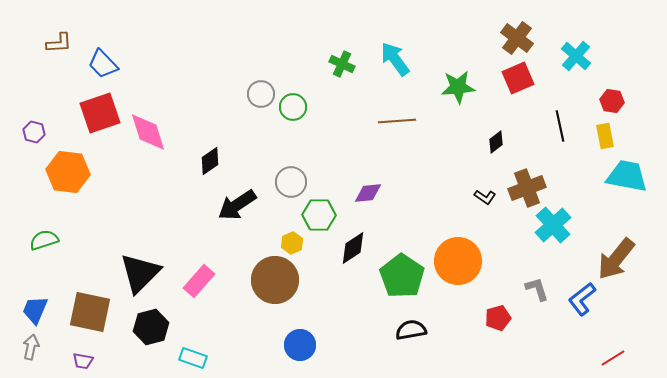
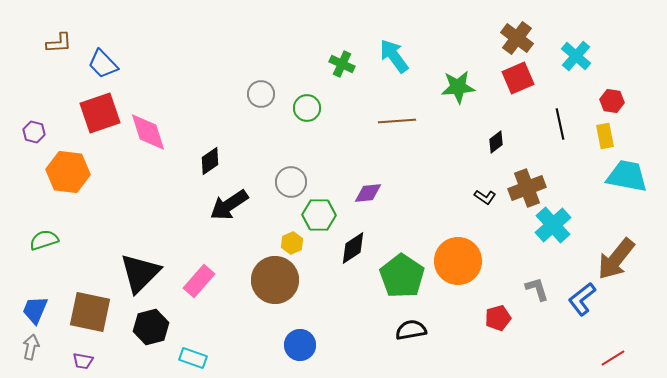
cyan arrow at (395, 59): moved 1 px left, 3 px up
green circle at (293, 107): moved 14 px right, 1 px down
black line at (560, 126): moved 2 px up
black arrow at (237, 205): moved 8 px left
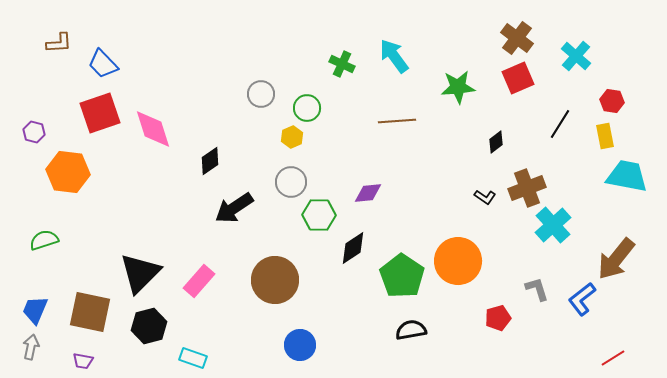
black line at (560, 124): rotated 44 degrees clockwise
pink diamond at (148, 132): moved 5 px right, 3 px up
black arrow at (229, 205): moved 5 px right, 3 px down
yellow hexagon at (292, 243): moved 106 px up
black hexagon at (151, 327): moved 2 px left, 1 px up
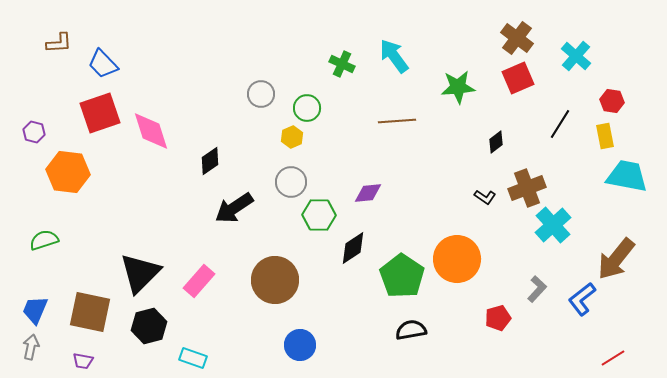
pink diamond at (153, 129): moved 2 px left, 2 px down
orange circle at (458, 261): moved 1 px left, 2 px up
gray L-shape at (537, 289): rotated 60 degrees clockwise
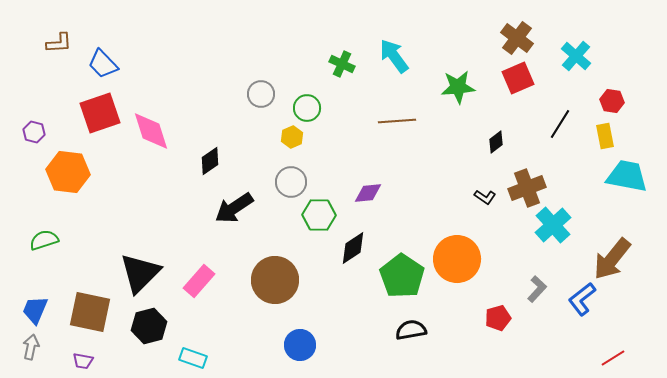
brown arrow at (616, 259): moved 4 px left
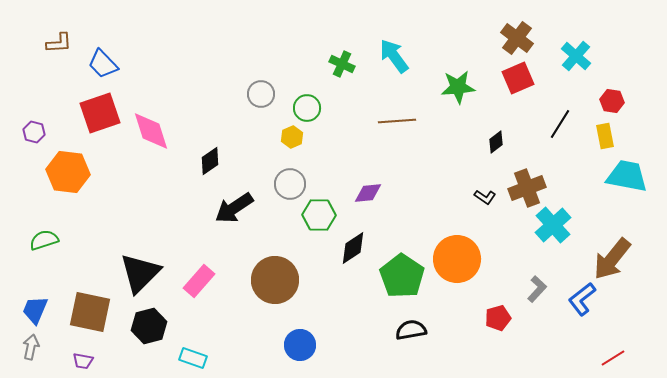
gray circle at (291, 182): moved 1 px left, 2 px down
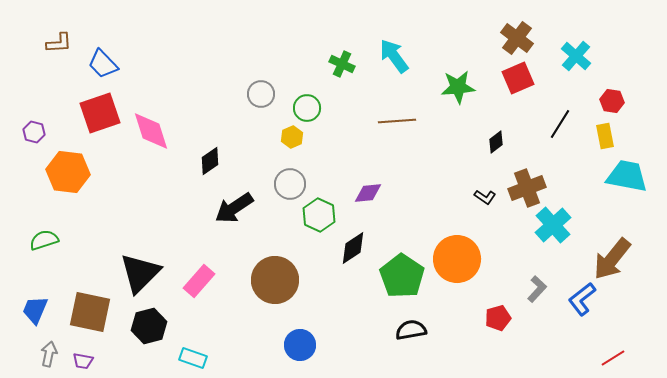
green hexagon at (319, 215): rotated 24 degrees clockwise
gray arrow at (31, 347): moved 18 px right, 7 px down
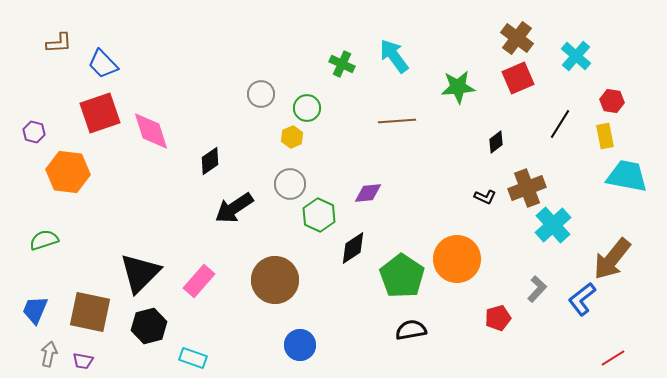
black L-shape at (485, 197): rotated 10 degrees counterclockwise
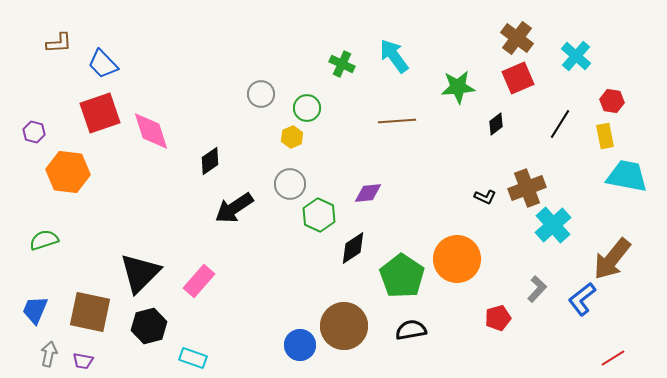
black diamond at (496, 142): moved 18 px up
brown circle at (275, 280): moved 69 px right, 46 px down
